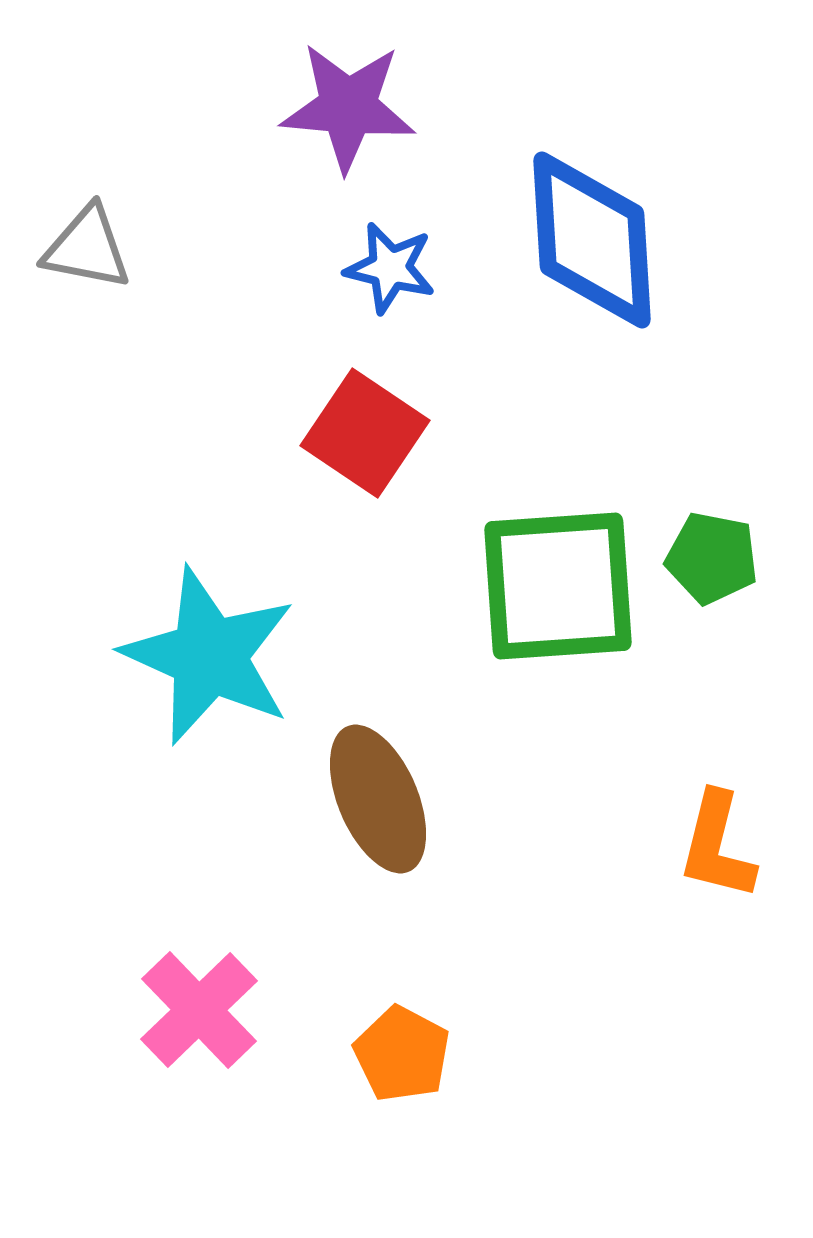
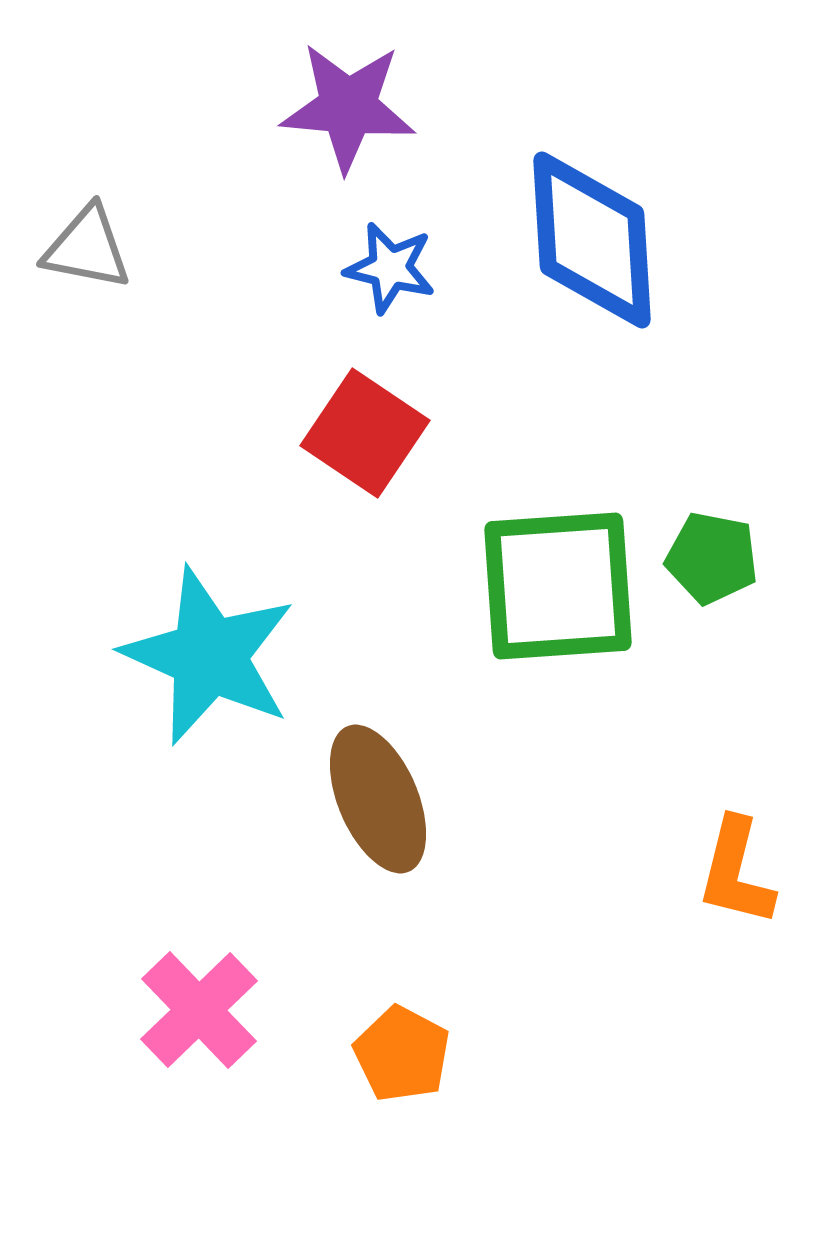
orange L-shape: moved 19 px right, 26 px down
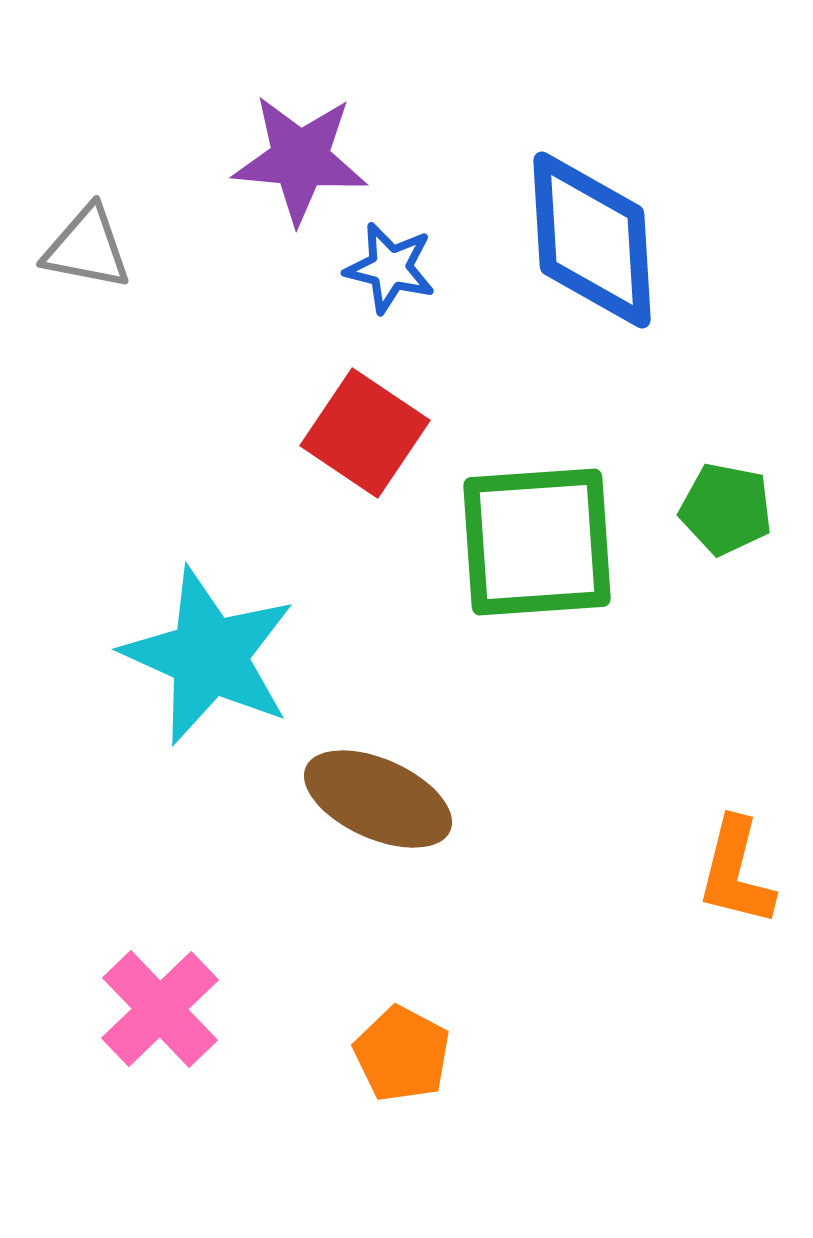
purple star: moved 48 px left, 52 px down
green pentagon: moved 14 px right, 49 px up
green square: moved 21 px left, 44 px up
brown ellipse: rotated 43 degrees counterclockwise
pink cross: moved 39 px left, 1 px up
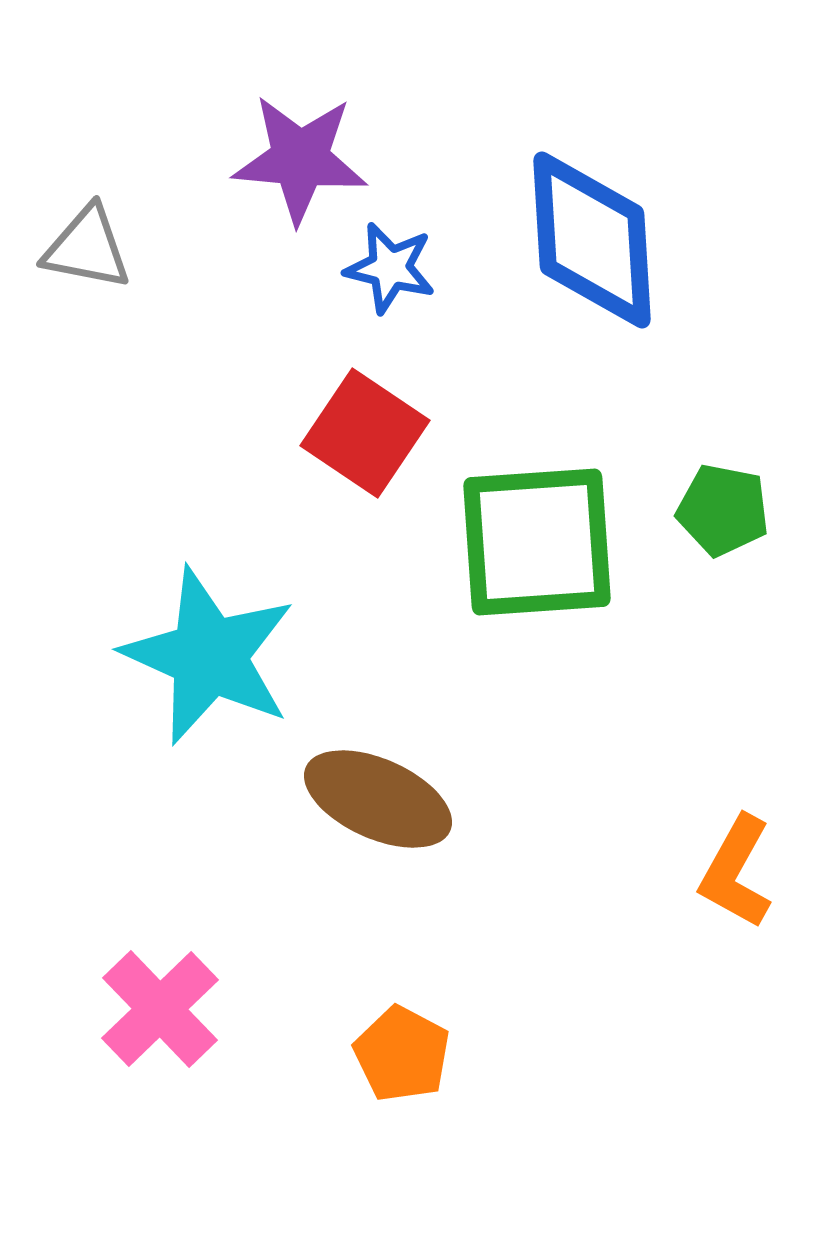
green pentagon: moved 3 px left, 1 px down
orange L-shape: rotated 15 degrees clockwise
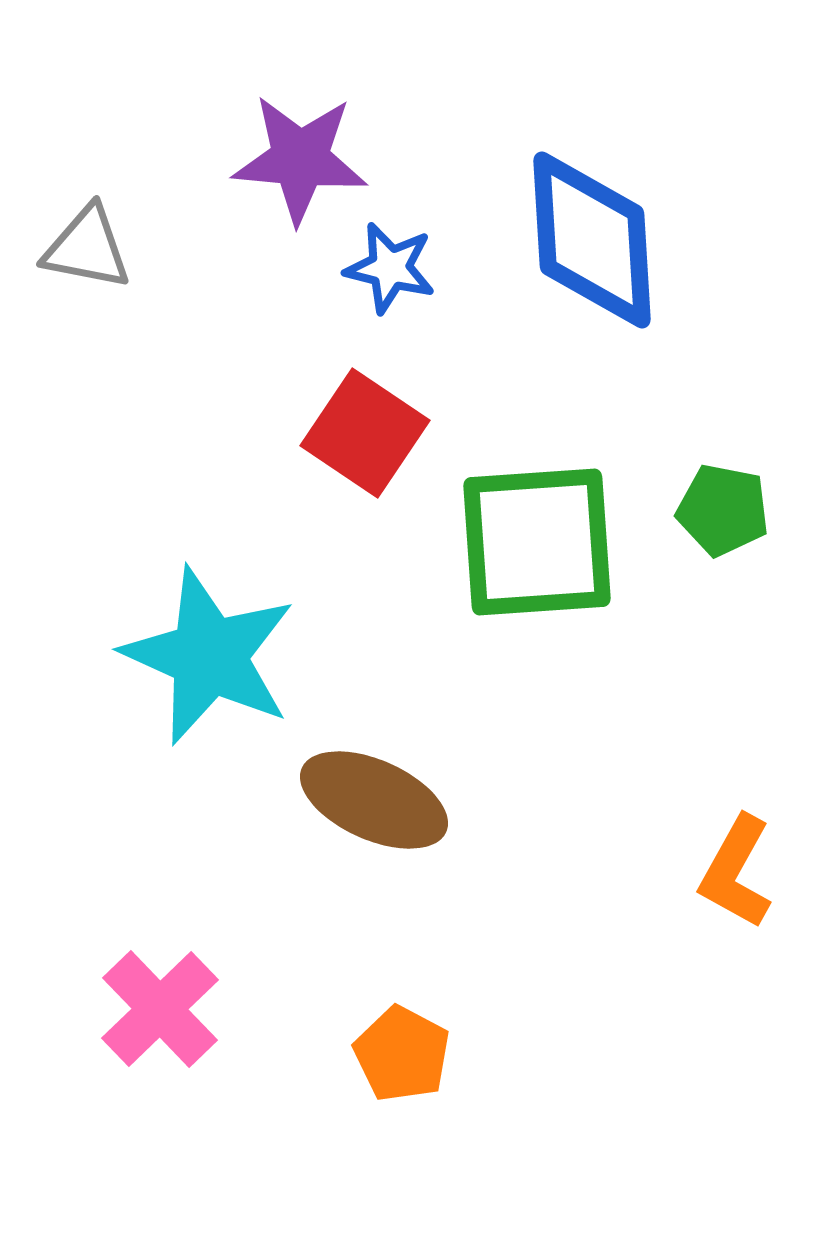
brown ellipse: moved 4 px left, 1 px down
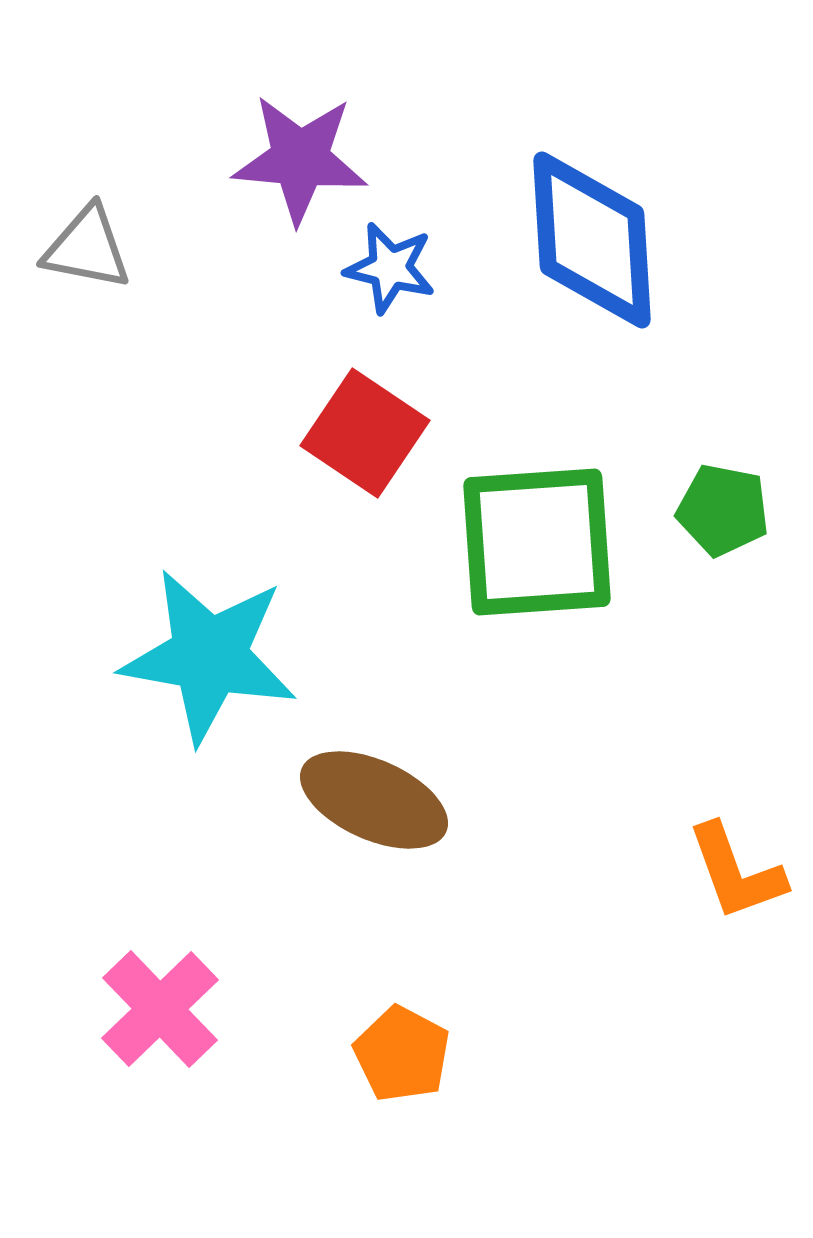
cyan star: rotated 14 degrees counterclockwise
orange L-shape: rotated 49 degrees counterclockwise
